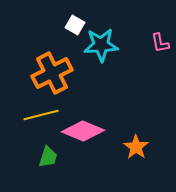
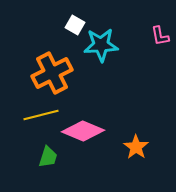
pink L-shape: moved 7 px up
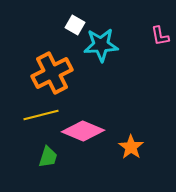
orange star: moved 5 px left
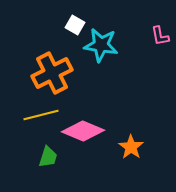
cyan star: rotated 12 degrees clockwise
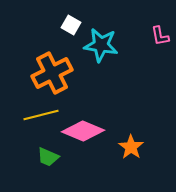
white square: moved 4 px left
green trapezoid: rotated 95 degrees clockwise
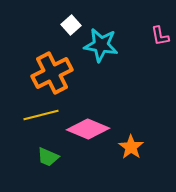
white square: rotated 18 degrees clockwise
pink diamond: moved 5 px right, 2 px up
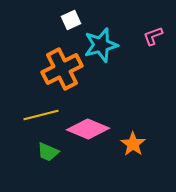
white square: moved 5 px up; rotated 18 degrees clockwise
pink L-shape: moved 7 px left; rotated 80 degrees clockwise
cyan star: rotated 24 degrees counterclockwise
orange cross: moved 10 px right, 4 px up
orange star: moved 2 px right, 3 px up
green trapezoid: moved 5 px up
